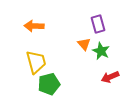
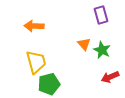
purple rectangle: moved 3 px right, 9 px up
green star: moved 1 px right, 1 px up
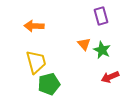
purple rectangle: moved 1 px down
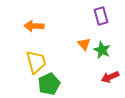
green pentagon: rotated 10 degrees counterclockwise
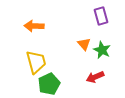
red arrow: moved 15 px left
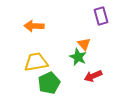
green star: moved 24 px left, 7 px down
yellow trapezoid: rotated 85 degrees counterclockwise
red arrow: moved 2 px left, 1 px up
green pentagon: moved 1 px up
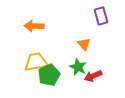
green star: moved 10 px down
green pentagon: moved 8 px up
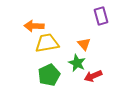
yellow trapezoid: moved 11 px right, 19 px up
green star: moved 1 px left, 4 px up
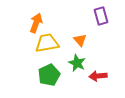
orange arrow: moved 2 px right, 3 px up; rotated 108 degrees clockwise
orange triangle: moved 4 px left, 4 px up
red arrow: moved 5 px right; rotated 18 degrees clockwise
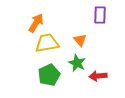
purple rectangle: moved 1 px left, 1 px up; rotated 18 degrees clockwise
orange arrow: rotated 12 degrees clockwise
